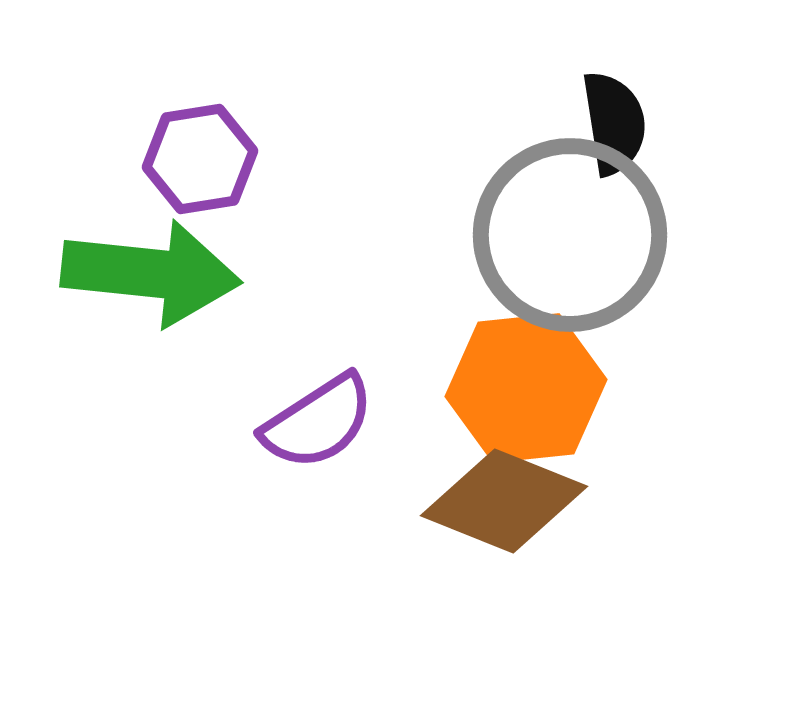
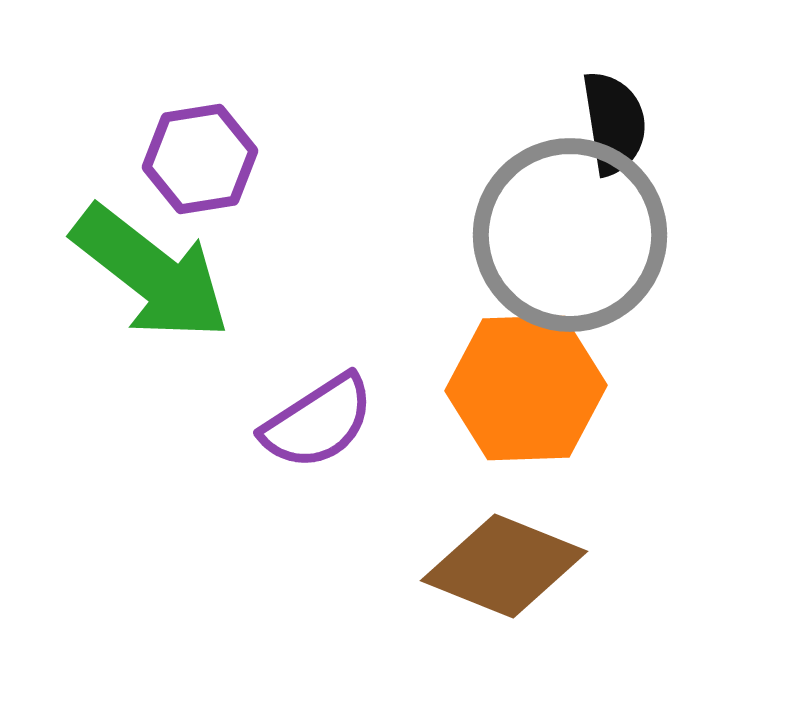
green arrow: rotated 32 degrees clockwise
orange hexagon: rotated 4 degrees clockwise
brown diamond: moved 65 px down
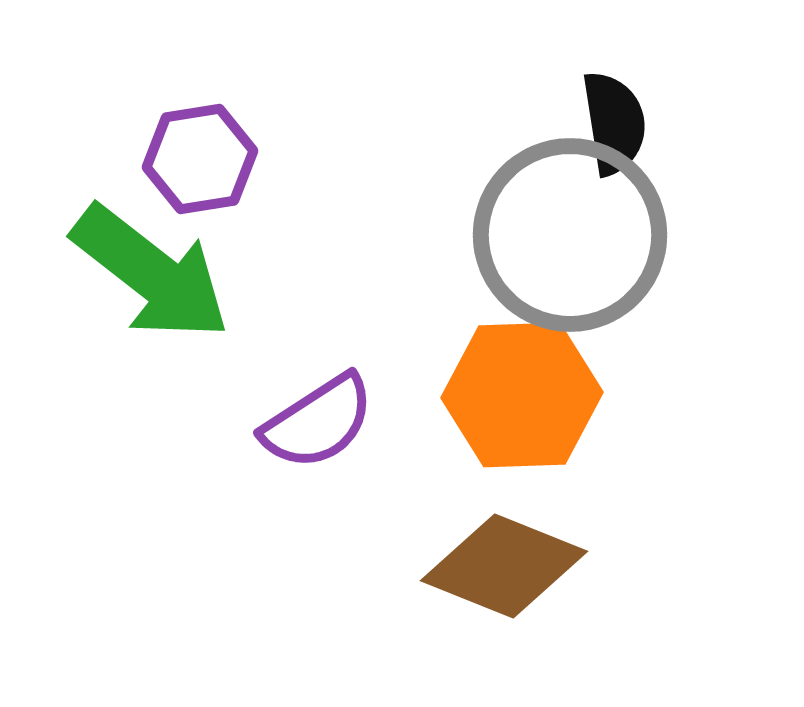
orange hexagon: moved 4 px left, 7 px down
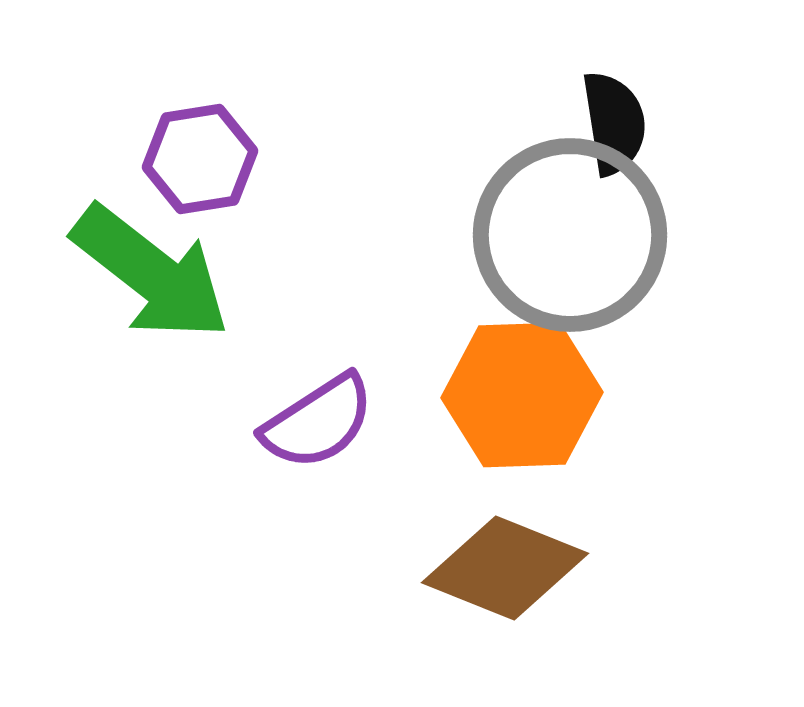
brown diamond: moved 1 px right, 2 px down
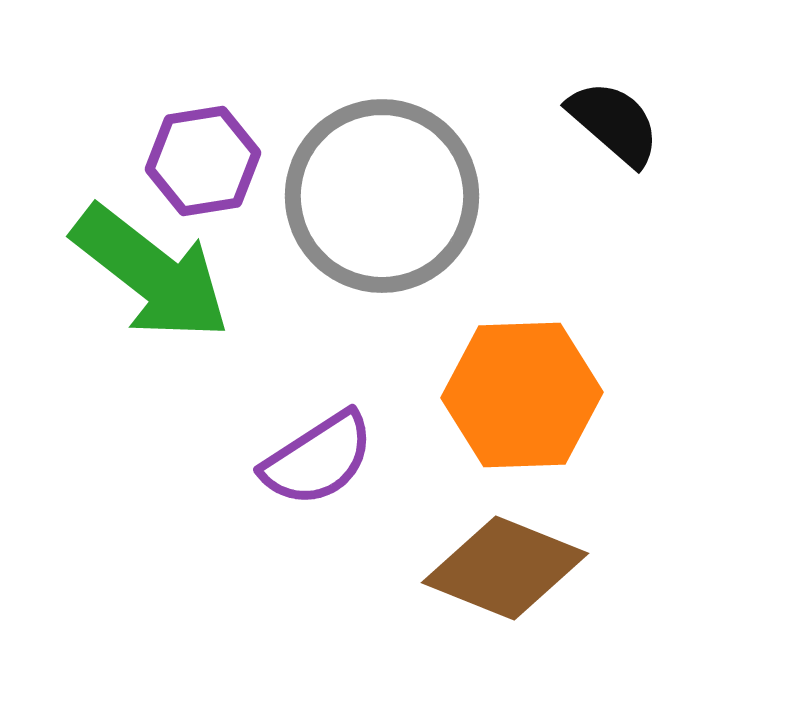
black semicircle: rotated 40 degrees counterclockwise
purple hexagon: moved 3 px right, 2 px down
gray circle: moved 188 px left, 39 px up
purple semicircle: moved 37 px down
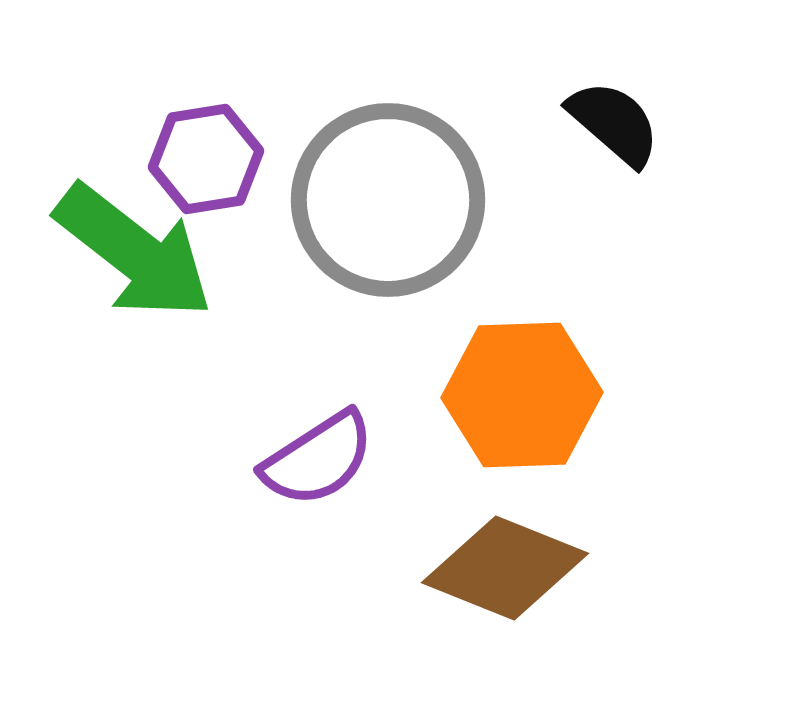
purple hexagon: moved 3 px right, 2 px up
gray circle: moved 6 px right, 4 px down
green arrow: moved 17 px left, 21 px up
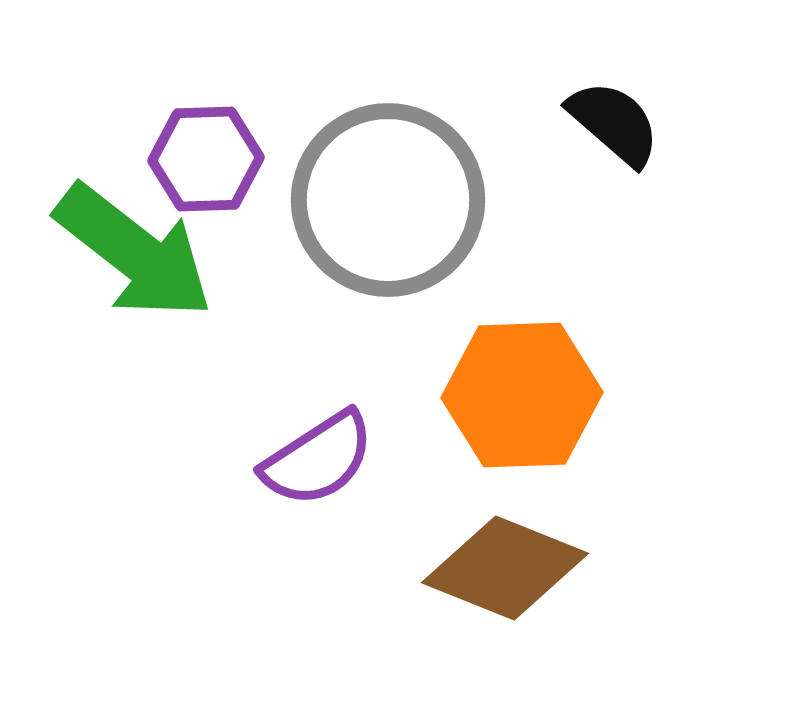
purple hexagon: rotated 7 degrees clockwise
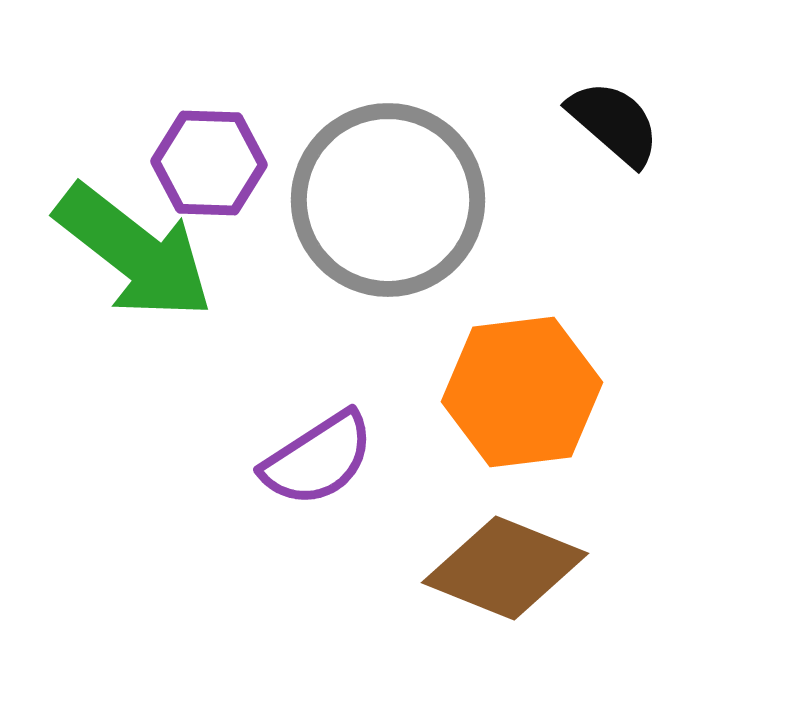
purple hexagon: moved 3 px right, 4 px down; rotated 4 degrees clockwise
orange hexagon: moved 3 px up; rotated 5 degrees counterclockwise
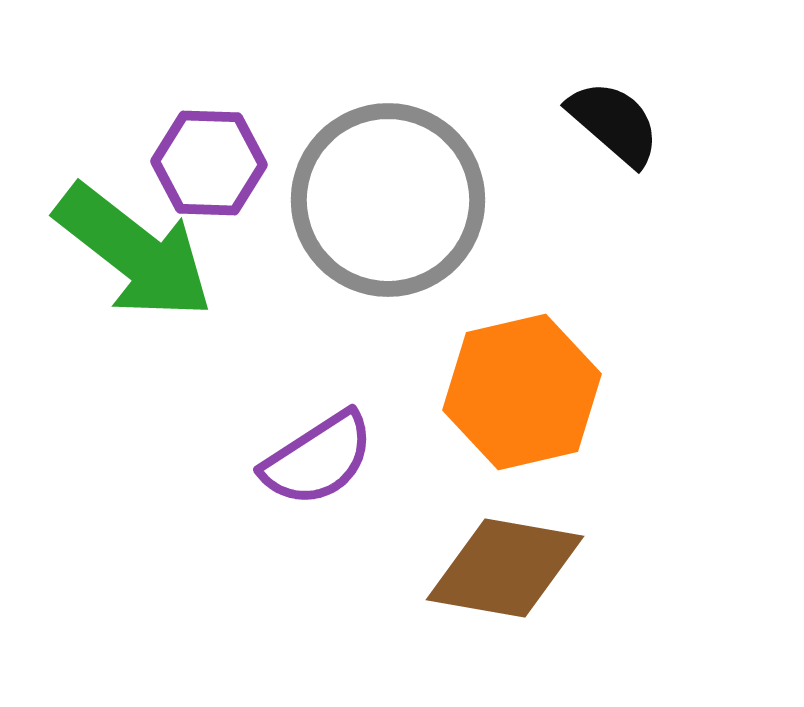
orange hexagon: rotated 6 degrees counterclockwise
brown diamond: rotated 12 degrees counterclockwise
